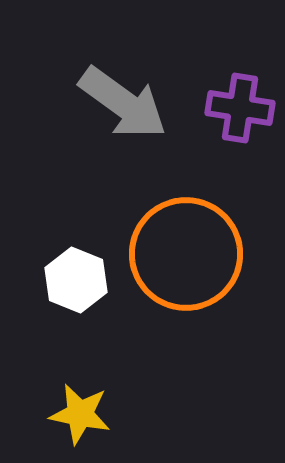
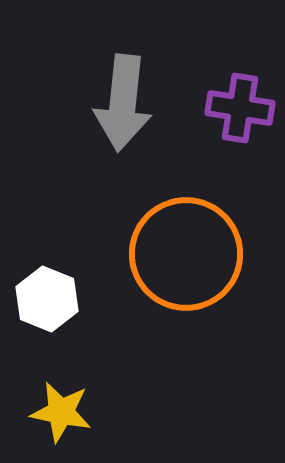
gray arrow: rotated 60 degrees clockwise
white hexagon: moved 29 px left, 19 px down
yellow star: moved 19 px left, 2 px up
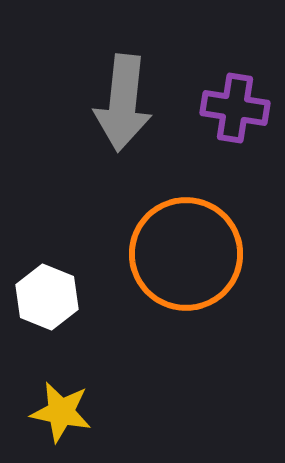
purple cross: moved 5 px left
white hexagon: moved 2 px up
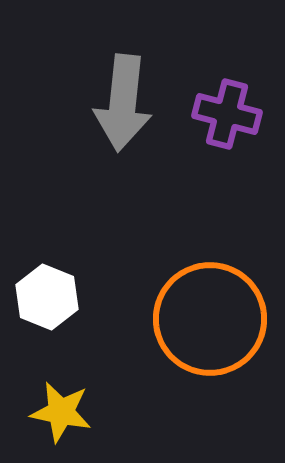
purple cross: moved 8 px left, 6 px down; rotated 6 degrees clockwise
orange circle: moved 24 px right, 65 px down
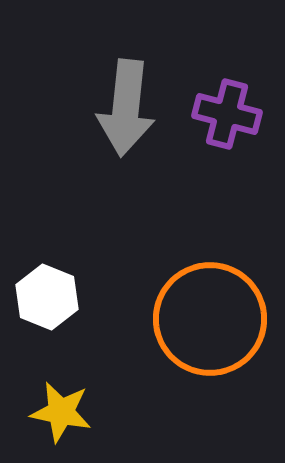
gray arrow: moved 3 px right, 5 px down
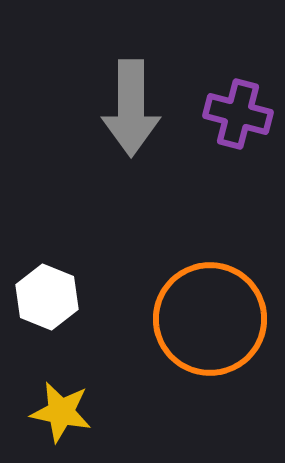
gray arrow: moved 5 px right; rotated 6 degrees counterclockwise
purple cross: moved 11 px right
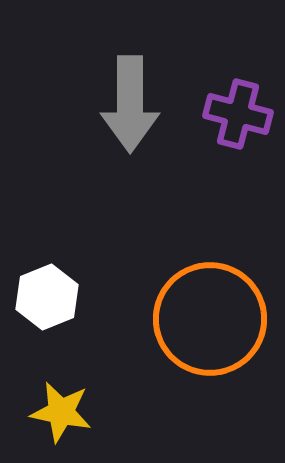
gray arrow: moved 1 px left, 4 px up
white hexagon: rotated 16 degrees clockwise
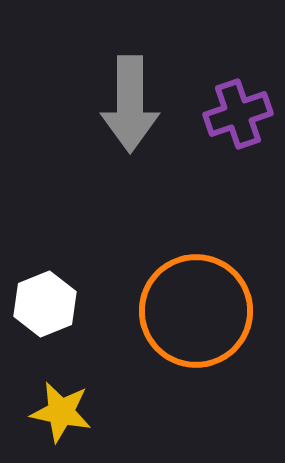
purple cross: rotated 34 degrees counterclockwise
white hexagon: moved 2 px left, 7 px down
orange circle: moved 14 px left, 8 px up
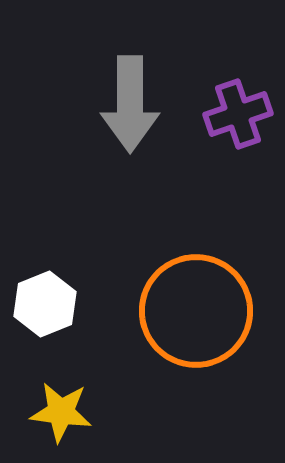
yellow star: rotated 4 degrees counterclockwise
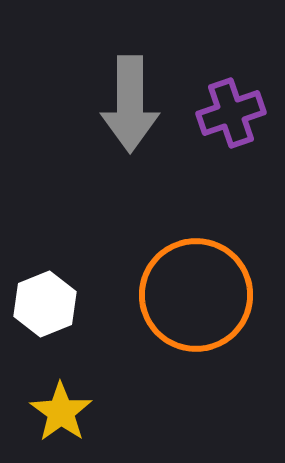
purple cross: moved 7 px left, 1 px up
orange circle: moved 16 px up
yellow star: rotated 28 degrees clockwise
